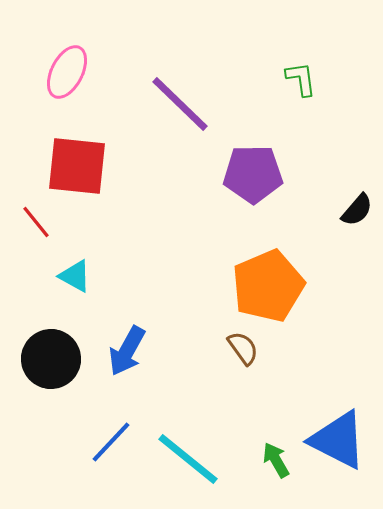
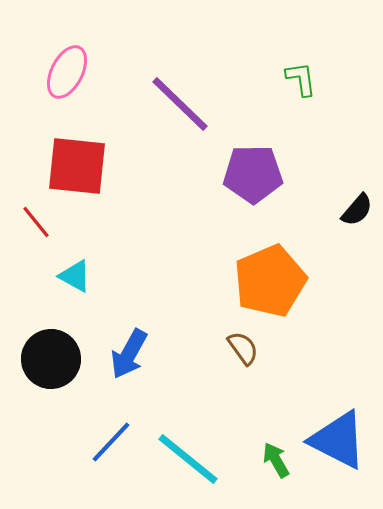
orange pentagon: moved 2 px right, 5 px up
blue arrow: moved 2 px right, 3 px down
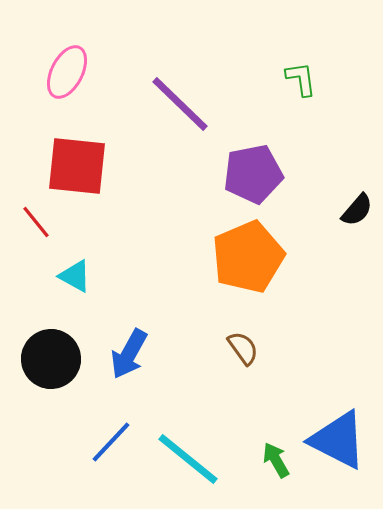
purple pentagon: rotated 10 degrees counterclockwise
orange pentagon: moved 22 px left, 24 px up
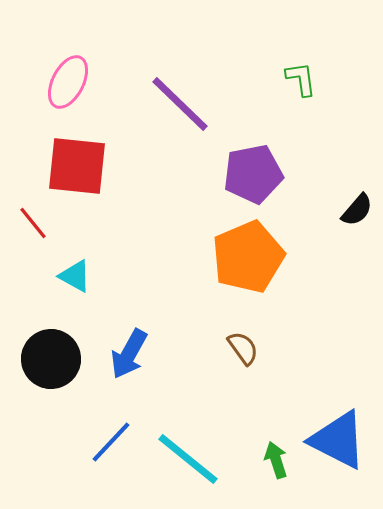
pink ellipse: moved 1 px right, 10 px down
red line: moved 3 px left, 1 px down
green arrow: rotated 12 degrees clockwise
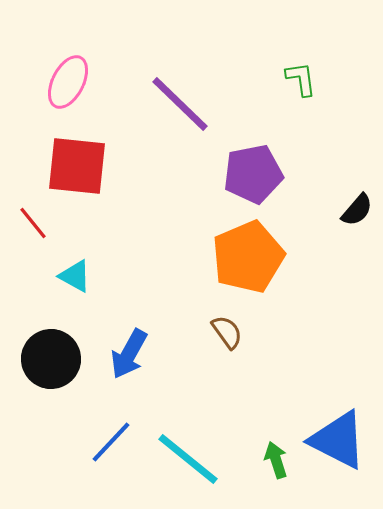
brown semicircle: moved 16 px left, 16 px up
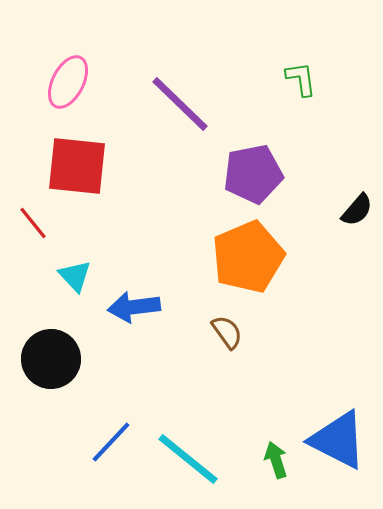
cyan triangle: rotated 18 degrees clockwise
blue arrow: moved 5 px right, 47 px up; rotated 54 degrees clockwise
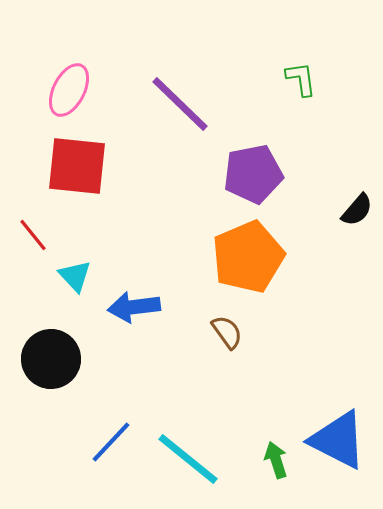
pink ellipse: moved 1 px right, 8 px down
red line: moved 12 px down
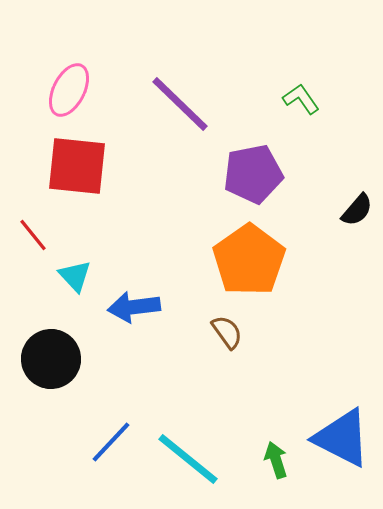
green L-shape: moved 20 px down; rotated 27 degrees counterclockwise
orange pentagon: moved 1 px right, 3 px down; rotated 12 degrees counterclockwise
blue triangle: moved 4 px right, 2 px up
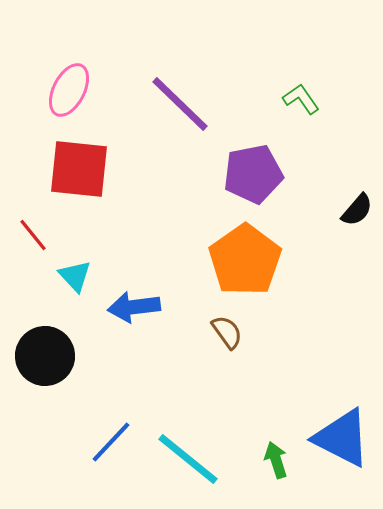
red square: moved 2 px right, 3 px down
orange pentagon: moved 4 px left
black circle: moved 6 px left, 3 px up
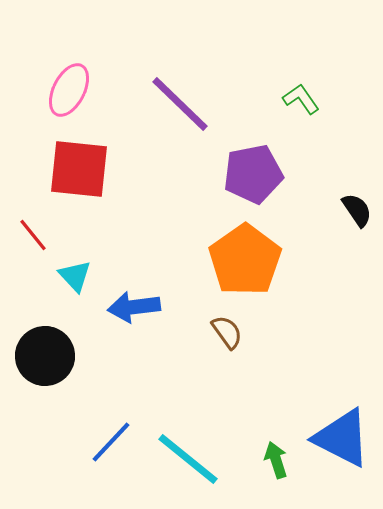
black semicircle: rotated 75 degrees counterclockwise
